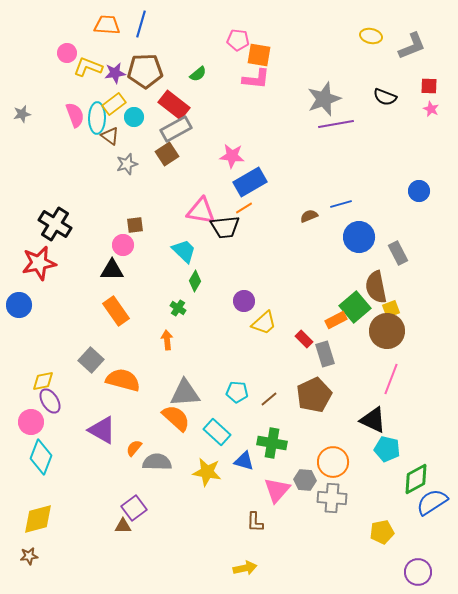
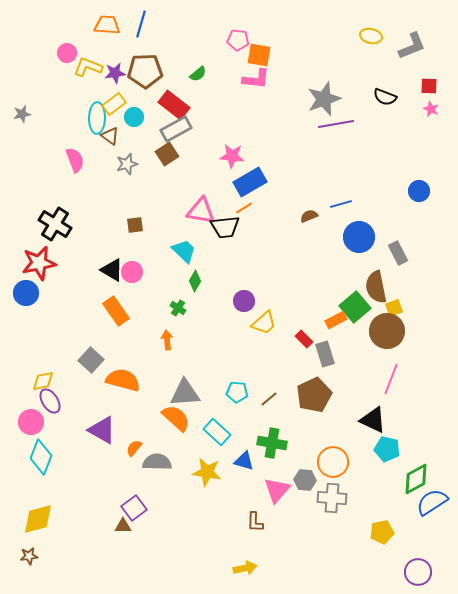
pink semicircle at (75, 115): moved 45 px down
pink circle at (123, 245): moved 9 px right, 27 px down
black triangle at (112, 270): rotated 30 degrees clockwise
blue circle at (19, 305): moved 7 px right, 12 px up
yellow square at (391, 309): moved 3 px right, 1 px up
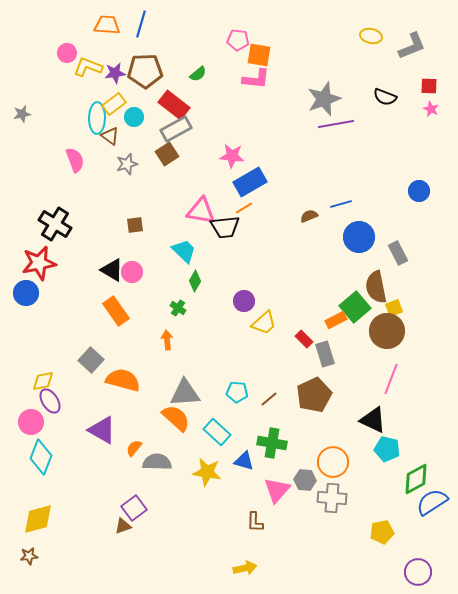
brown triangle at (123, 526): rotated 18 degrees counterclockwise
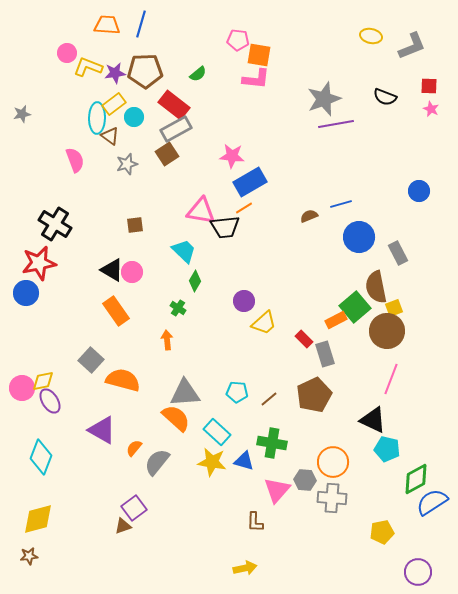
pink circle at (31, 422): moved 9 px left, 34 px up
gray semicircle at (157, 462): rotated 52 degrees counterclockwise
yellow star at (207, 472): moved 5 px right, 10 px up
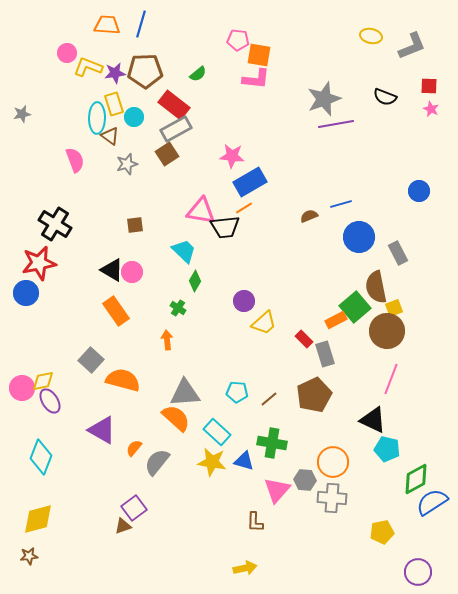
yellow rectangle at (114, 104): rotated 70 degrees counterclockwise
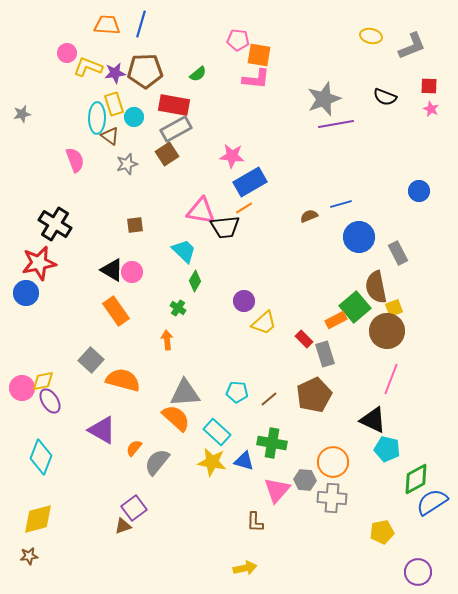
red rectangle at (174, 105): rotated 28 degrees counterclockwise
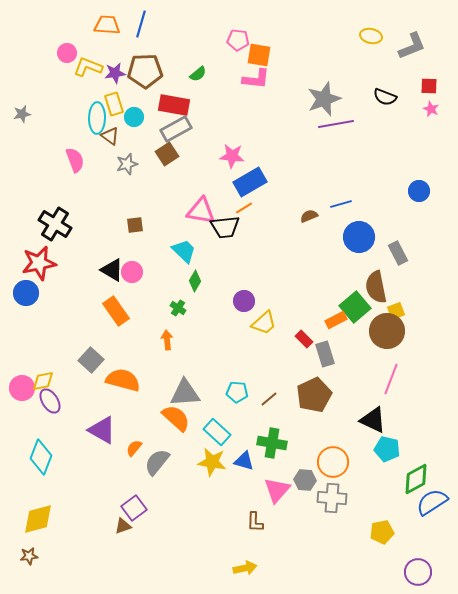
yellow square at (394, 308): moved 2 px right, 3 px down
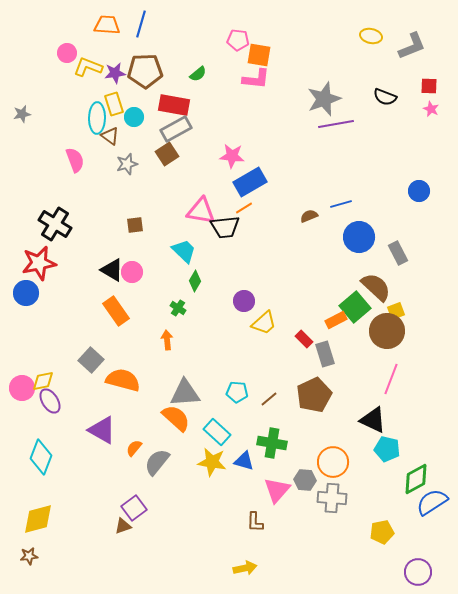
brown semicircle at (376, 287): rotated 144 degrees clockwise
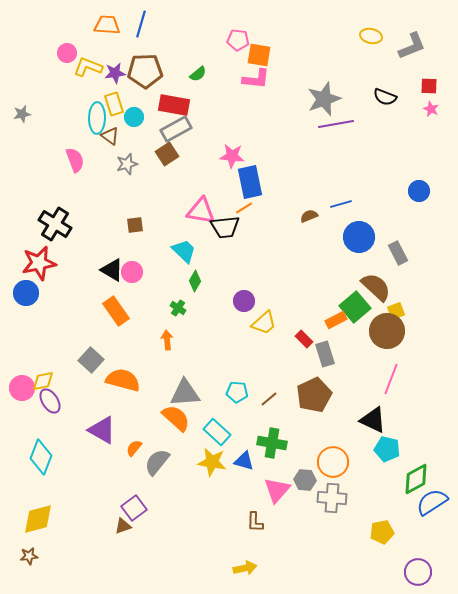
blue rectangle at (250, 182): rotated 72 degrees counterclockwise
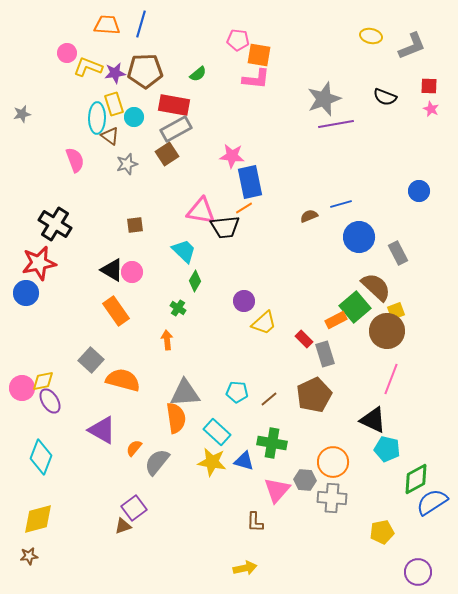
orange semicircle at (176, 418): rotated 40 degrees clockwise
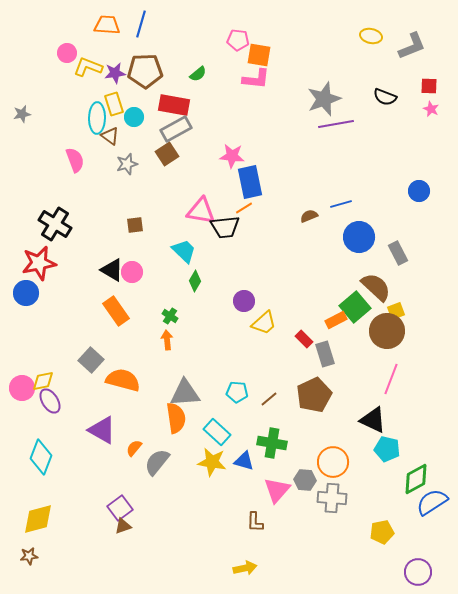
green cross at (178, 308): moved 8 px left, 8 px down
purple square at (134, 508): moved 14 px left
